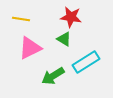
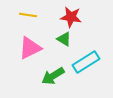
yellow line: moved 7 px right, 4 px up
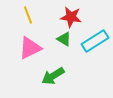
yellow line: rotated 60 degrees clockwise
cyan rectangle: moved 9 px right, 21 px up
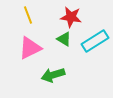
green arrow: moved 1 px up; rotated 15 degrees clockwise
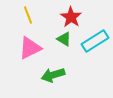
red star: rotated 25 degrees clockwise
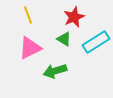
red star: moved 3 px right; rotated 15 degrees clockwise
cyan rectangle: moved 1 px right, 1 px down
green arrow: moved 2 px right, 4 px up
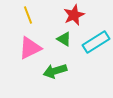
red star: moved 2 px up
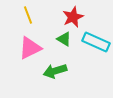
red star: moved 1 px left, 2 px down
cyan rectangle: rotated 56 degrees clockwise
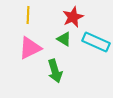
yellow line: rotated 24 degrees clockwise
green arrow: rotated 90 degrees counterclockwise
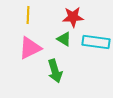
red star: rotated 20 degrees clockwise
cyan rectangle: rotated 16 degrees counterclockwise
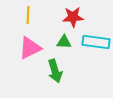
green triangle: moved 3 px down; rotated 28 degrees counterclockwise
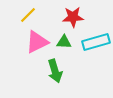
yellow line: rotated 42 degrees clockwise
cyan rectangle: rotated 24 degrees counterclockwise
pink triangle: moved 7 px right, 6 px up
